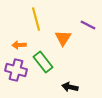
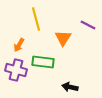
orange arrow: rotated 56 degrees counterclockwise
green rectangle: rotated 45 degrees counterclockwise
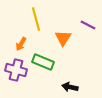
orange arrow: moved 2 px right, 1 px up
green rectangle: rotated 15 degrees clockwise
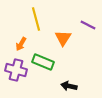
black arrow: moved 1 px left, 1 px up
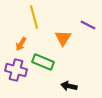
yellow line: moved 2 px left, 2 px up
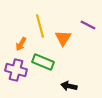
yellow line: moved 6 px right, 9 px down
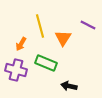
green rectangle: moved 3 px right, 1 px down
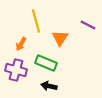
yellow line: moved 4 px left, 5 px up
orange triangle: moved 3 px left
black arrow: moved 20 px left
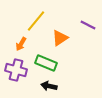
yellow line: rotated 55 degrees clockwise
orange triangle: rotated 24 degrees clockwise
